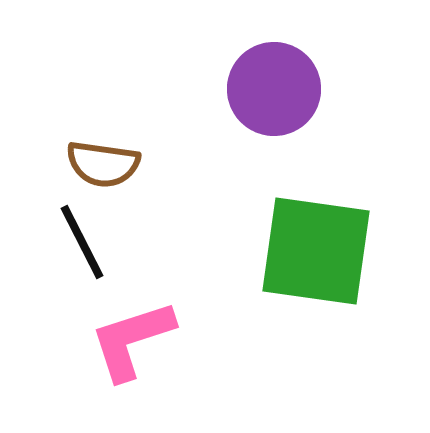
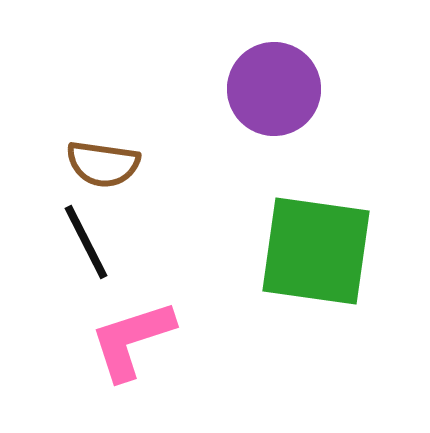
black line: moved 4 px right
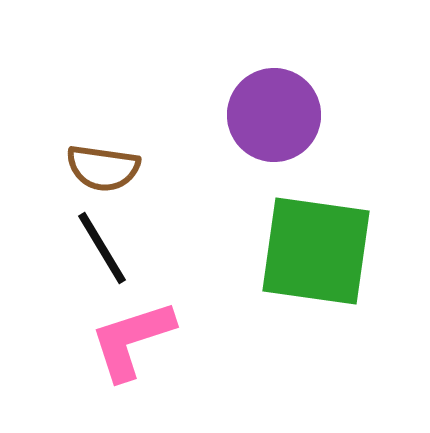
purple circle: moved 26 px down
brown semicircle: moved 4 px down
black line: moved 16 px right, 6 px down; rotated 4 degrees counterclockwise
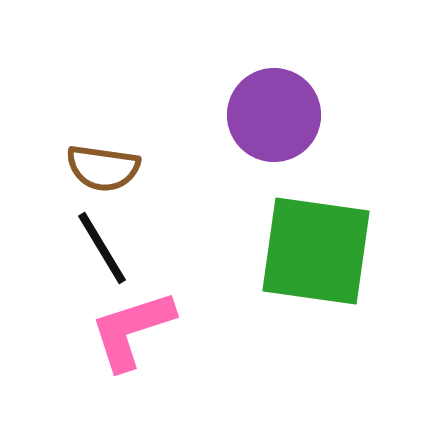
pink L-shape: moved 10 px up
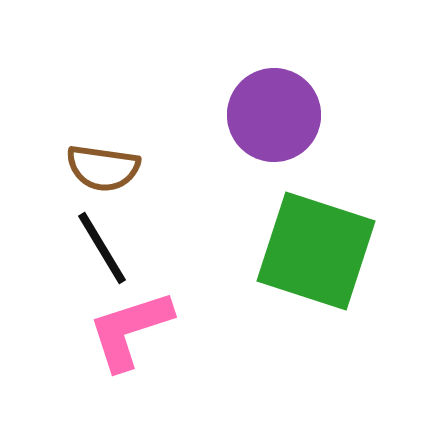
green square: rotated 10 degrees clockwise
pink L-shape: moved 2 px left
